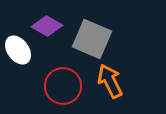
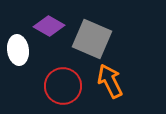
purple diamond: moved 2 px right
white ellipse: rotated 28 degrees clockwise
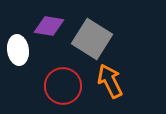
purple diamond: rotated 20 degrees counterclockwise
gray square: rotated 9 degrees clockwise
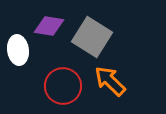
gray square: moved 2 px up
orange arrow: rotated 20 degrees counterclockwise
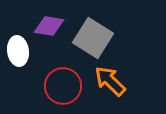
gray square: moved 1 px right, 1 px down
white ellipse: moved 1 px down
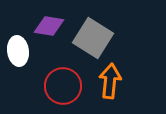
orange arrow: rotated 52 degrees clockwise
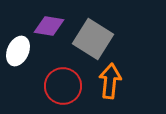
gray square: moved 1 px down
white ellipse: rotated 32 degrees clockwise
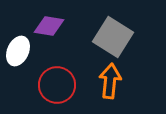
gray square: moved 20 px right, 2 px up
red circle: moved 6 px left, 1 px up
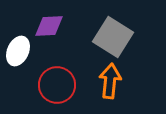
purple diamond: rotated 12 degrees counterclockwise
